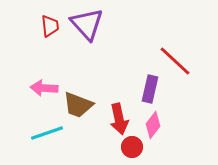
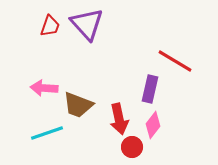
red trapezoid: rotated 25 degrees clockwise
red line: rotated 12 degrees counterclockwise
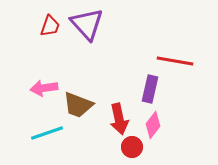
red line: rotated 21 degrees counterclockwise
pink arrow: rotated 12 degrees counterclockwise
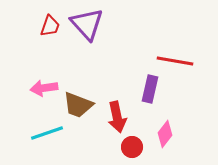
red arrow: moved 2 px left, 2 px up
pink diamond: moved 12 px right, 9 px down
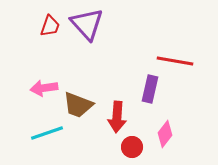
red arrow: rotated 16 degrees clockwise
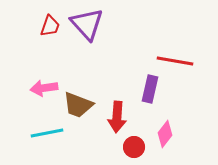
cyan line: rotated 8 degrees clockwise
red circle: moved 2 px right
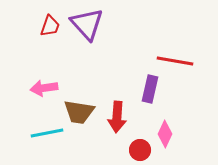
brown trapezoid: moved 1 px right, 7 px down; rotated 12 degrees counterclockwise
pink diamond: rotated 12 degrees counterclockwise
red circle: moved 6 px right, 3 px down
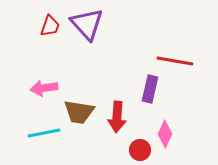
cyan line: moved 3 px left
